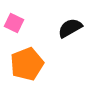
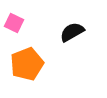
black semicircle: moved 2 px right, 4 px down
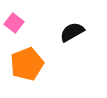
pink square: rotated 12 degrees clockwise
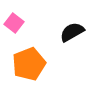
orange pentagon: moved 2 px right
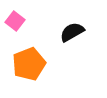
pink square: moved 1 px right, 2 px up
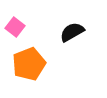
pink square: moved 6 px down
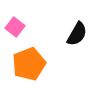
black semicircle: moved 5 px right, 2 px down; rotated 150 degrees clockwise
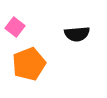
black semicircle: rotated 55 degrees clockwise
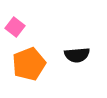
black semicircle: moved 21 px down
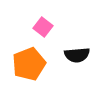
pink square: moved 28 px right
